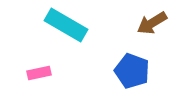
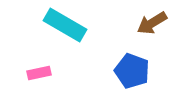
cyan rectangle: moved 1 px left
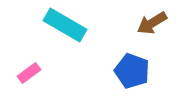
pink rectangle: moved 10 px left; rotated 25 degrees counterclockwise
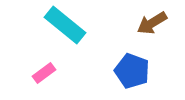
cyan rectangle: rotated 9 degrees clockwise
pink rectangle: moved 15 px right
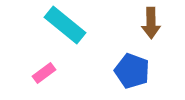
brown arrow: moved 1 px left; rotated 60 degrees counterclockwise
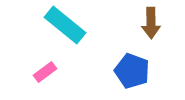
pink rectangle: moved 1 px right, 1 px up
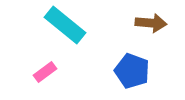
brown arrow: rotated 84 degrees counterclockwise
